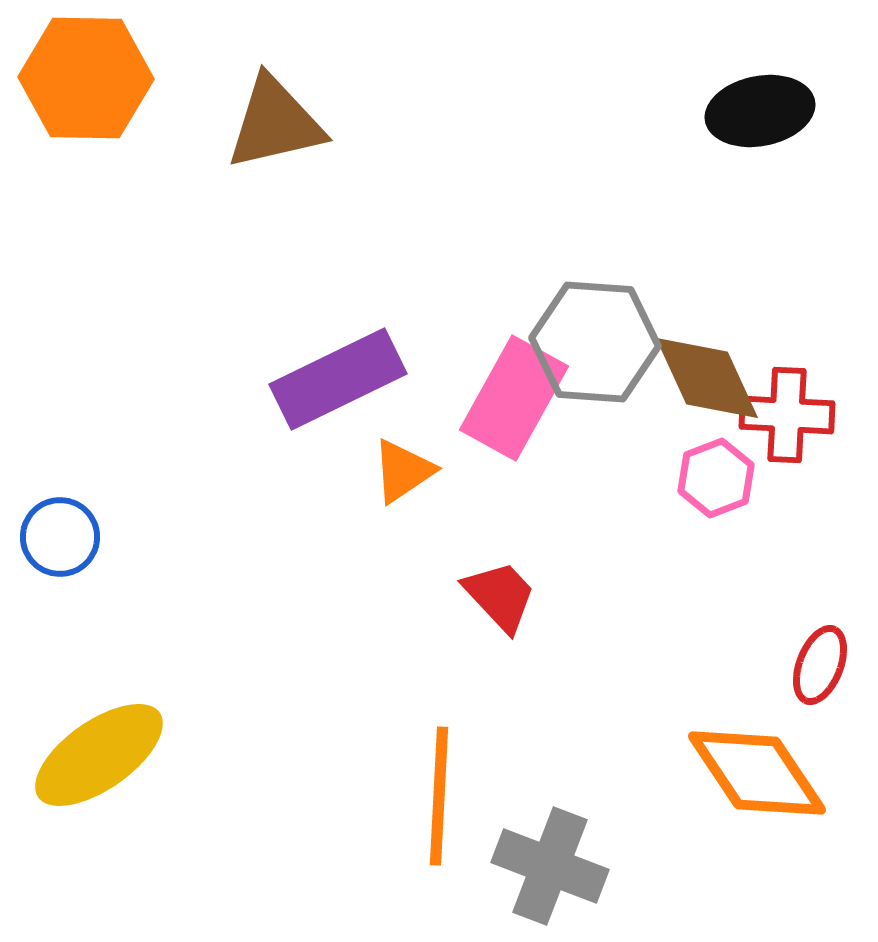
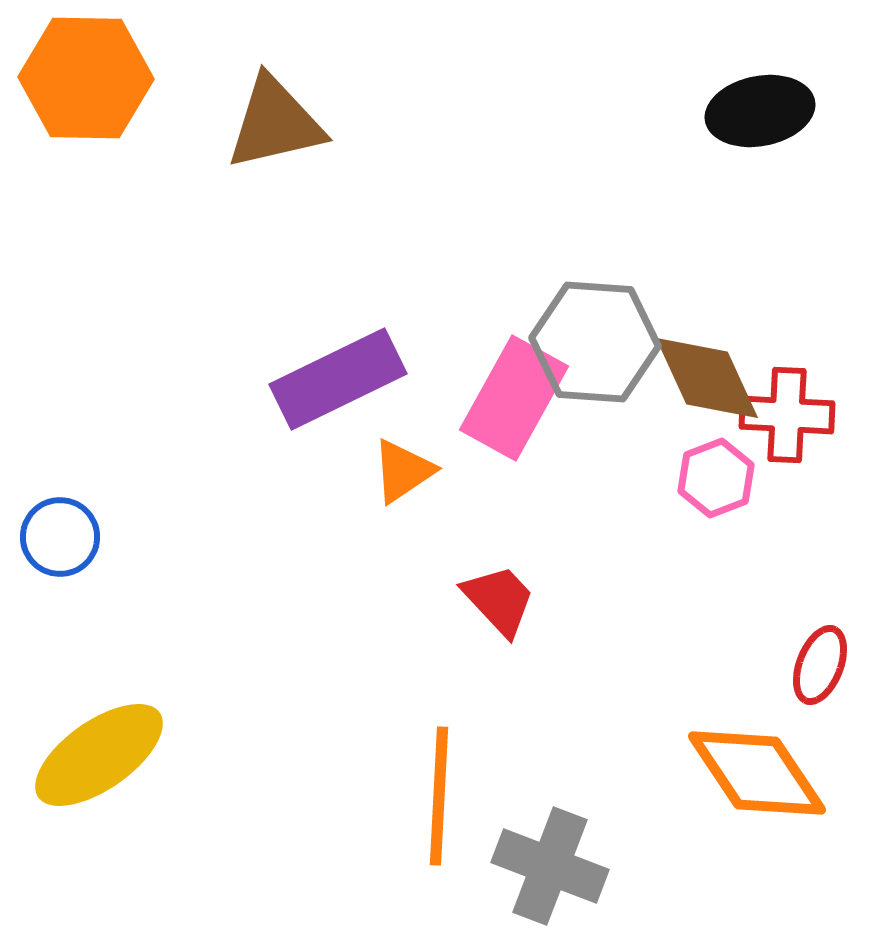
red trapezoid: moved 1 px left, 4 px down
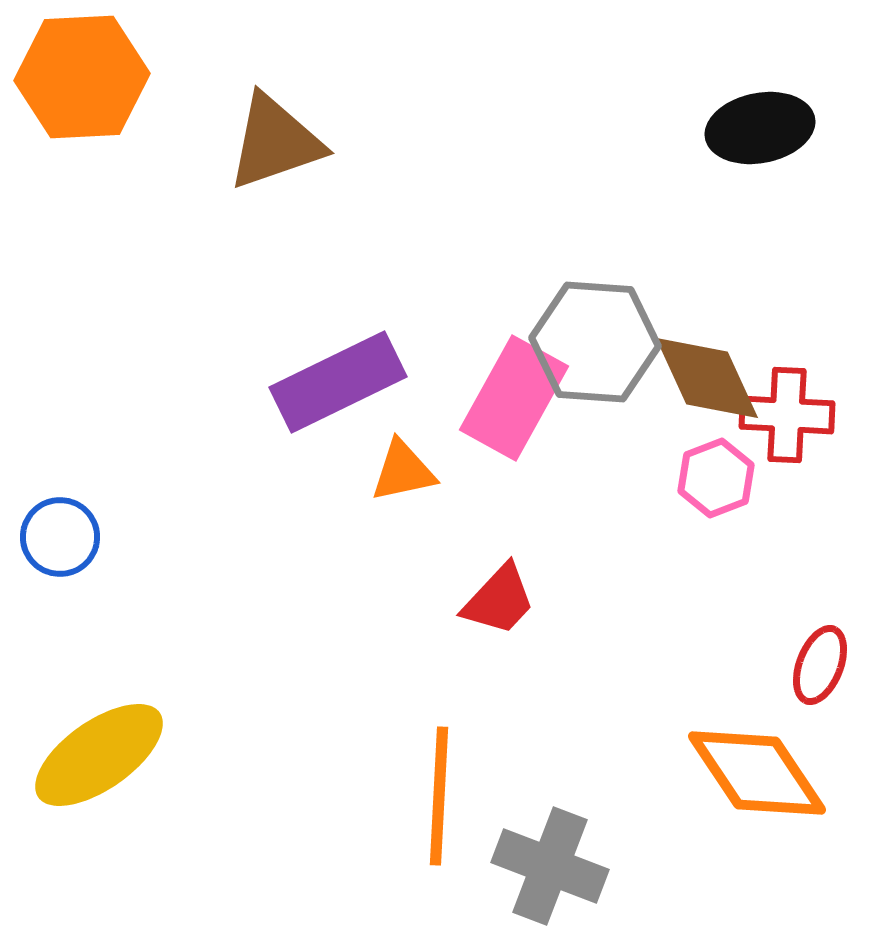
orange hexagon: moved 4 px left, 1 px up; rotated 4 degrees counterclockwise
black ellipse: moved 17 px down
brown triangle: moved 19 px down; rotated 6 degrees counterclockwise
purple rectangle: moved 3 px down
orange triangle: rotated 22 degrees clockwise
red trapezoid: rotated 86 degrees clockwise
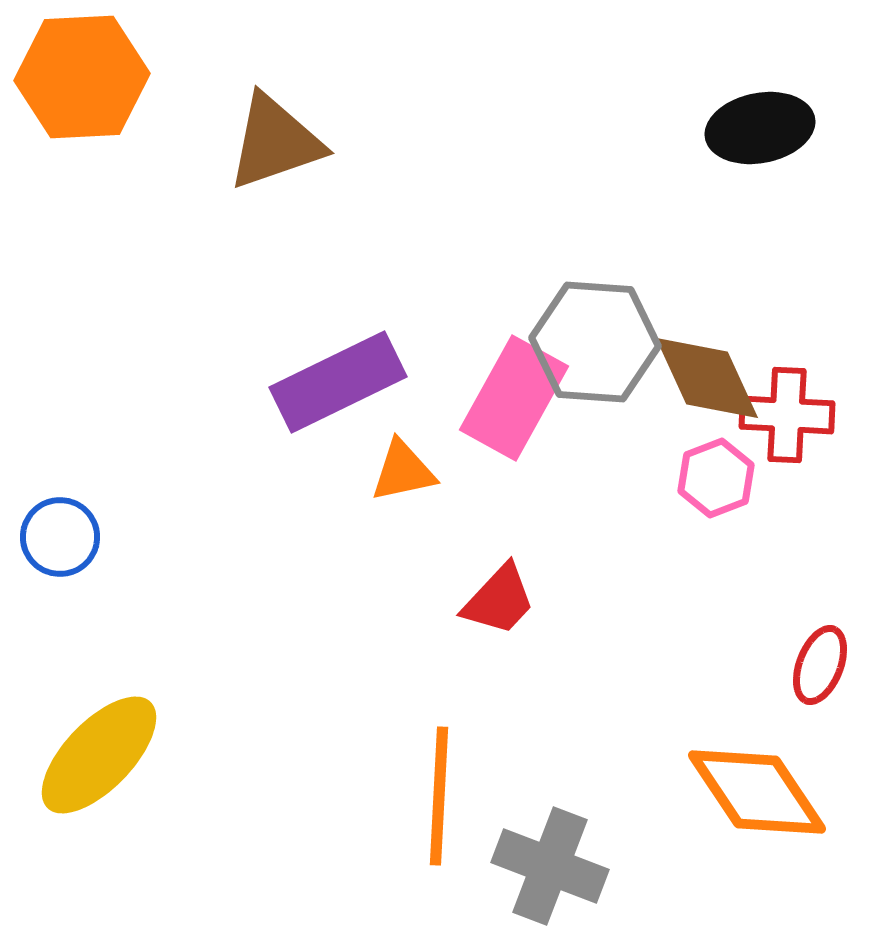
yellow ellipse: rotated 11 degrees counterclockwise
orange diamond: moved 19 px down
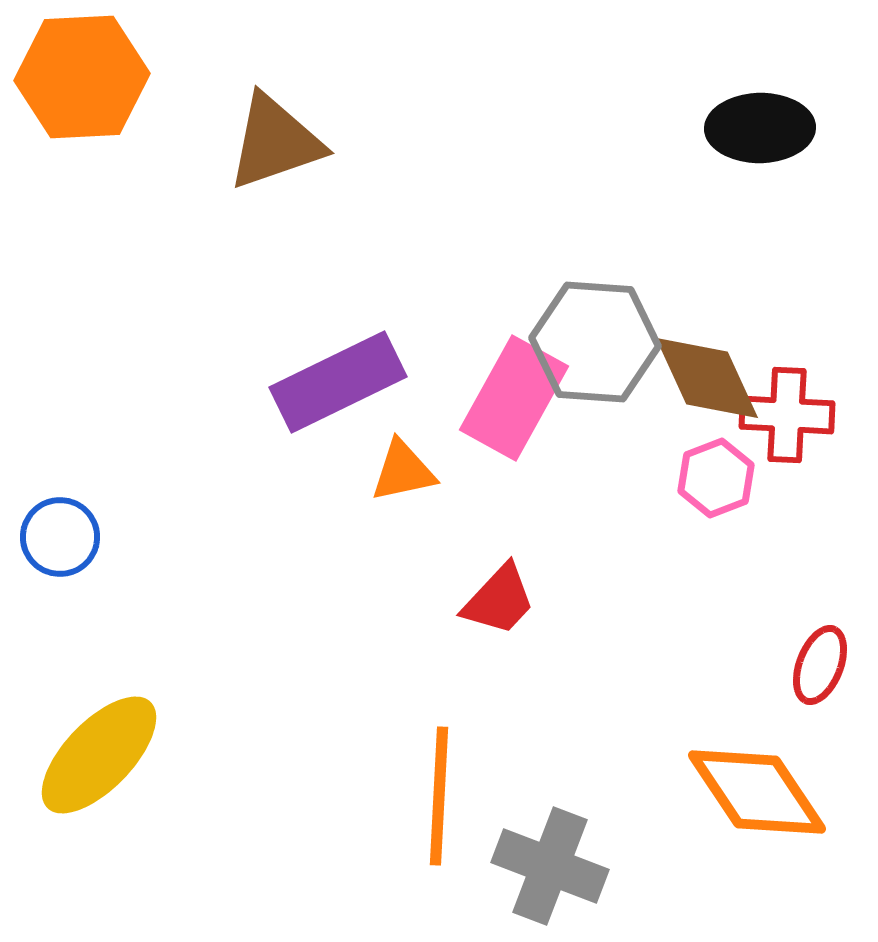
black ellipse: rotated 10 degrees clockwise
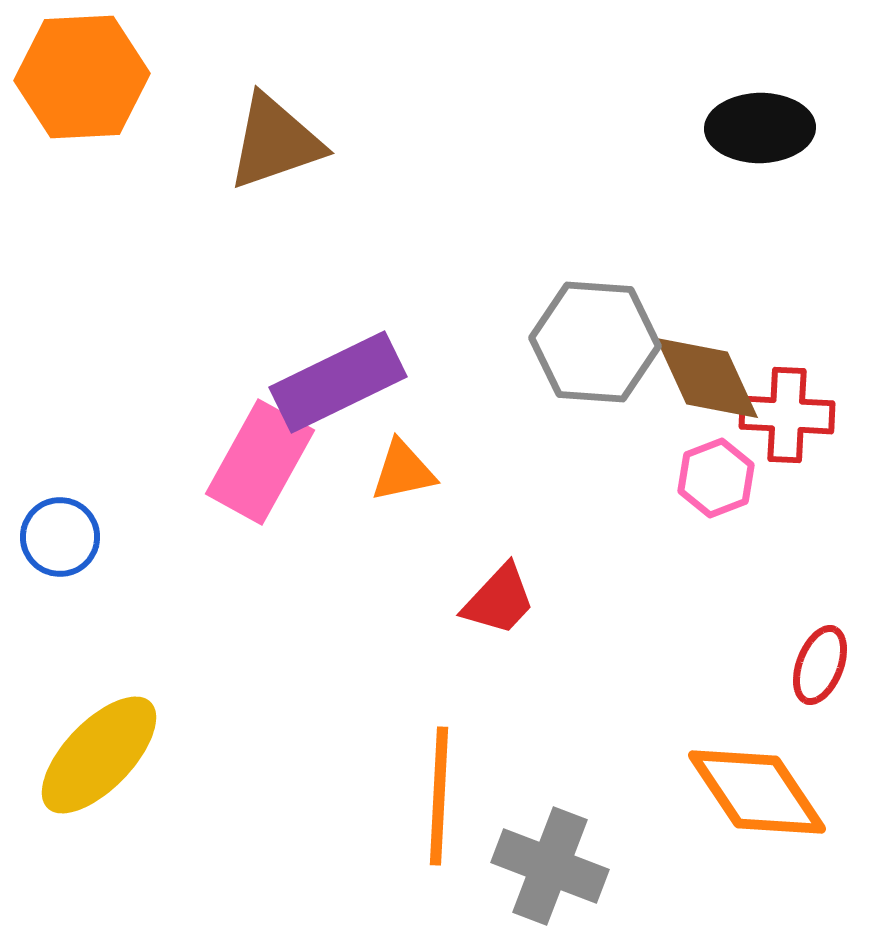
pink rectangle: moved 254 px left, 64 px down
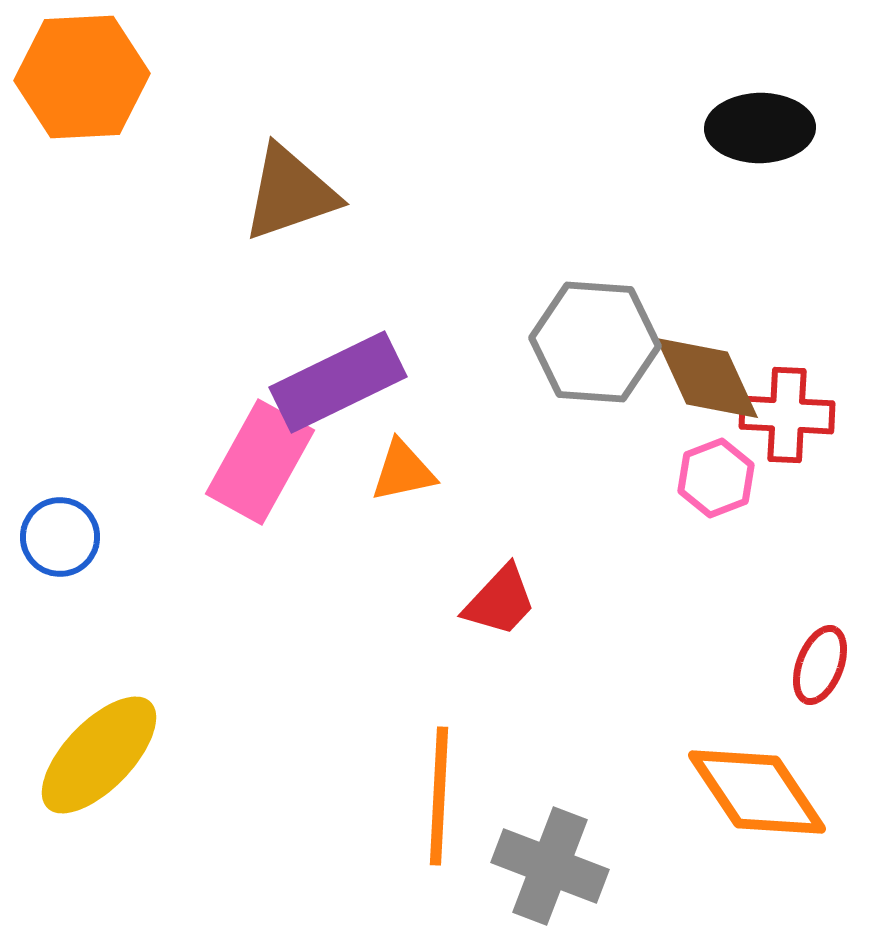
brown triangle: moved 15 px right, 51 px down
red trapezoid: moved 1 px right, 1 px down
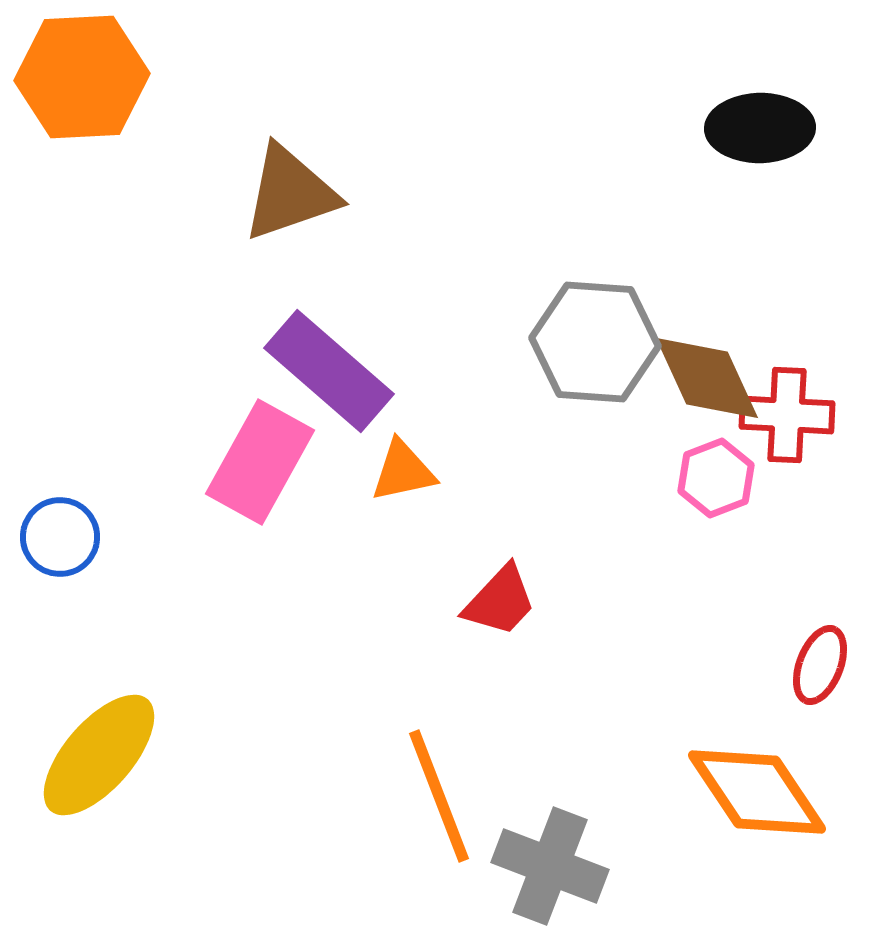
purple rectangle: moved 9 px left, 11 px up; rotated 67 degrees clockwise
yellow ellipse: rotated 3 degrees counterclockwise
orange line: rotated 24 degrees counterclockwise
